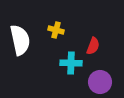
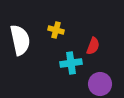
cyan cross: rotated 10 degrees counterclockwise
purple circle: moved 2 px down
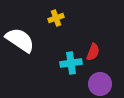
yellow cross: moved 12 px up; rotated 35 degrees counterclockwise
white semicircle: rotated 44 degrees counterclockwise
red semicircle: moved 6 px down
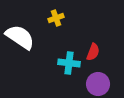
white semicircle: moved 3 px up
cyan cross: moved 2 px left; rotated 15 degrees clockwise
purple circle: moved 2 px left
